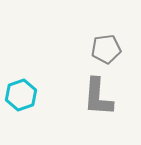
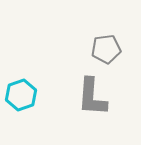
gray L-shape: moved 6 px left
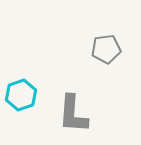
gray L-shape: moved 19 px left, 17 px down
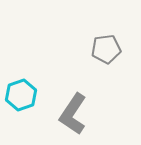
gray L-shape: rotated 30 degrees clockwise
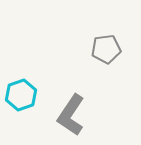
gray L-shape: moved 2 px left, 1 px down
